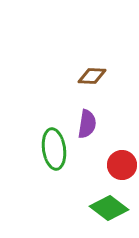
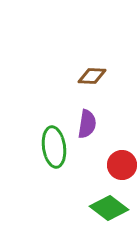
green ellipse: moved 2 px up
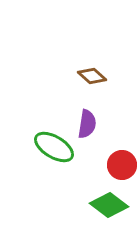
brown diamond: rotated 40 degrees clockwise
green ellipse: rotated 51 degrees counterclockwise
green diamond: moved 3 px up
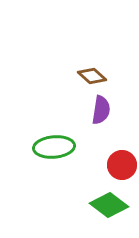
purple semicircle: moved 14 px right, 14 px up
green ellipse: rotated 36 degrees counterclockwise
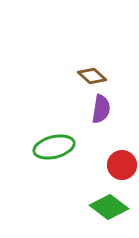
purple semicircle: moved 1 px up
green ellipse: rotated 9 degrees counterclockwise
green diamond: moved 2 px down
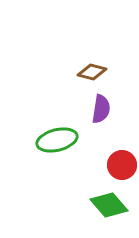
brown diamond: moved 4 px up; rotated 28 degrees counterclockwise
green ellipse: moved 3 px right, 7 px up
green diamond: moved 2 px up; rotated 12 degrees clockwise
